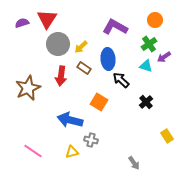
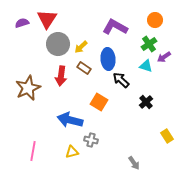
pink line: rotated 66 degrees clockwise
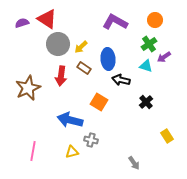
red triangle: rotated 30 degrees counterclockwise
purple L-shape: moved 5 px up
black arrow: rotated 30 degrees counterclockwise
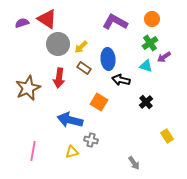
orange circle: moved 3 px left, 1 px up
green cross: moved 1 px right, 1 px up
red arrow: moved 2 px left, 2 px down
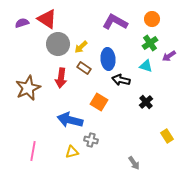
purple arrow: moved 5 px right, 1 px up
red arrow: moved 2 px right
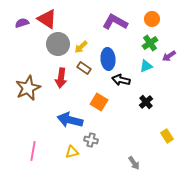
cyan triangle: rotated 40 degrees counterclockwise
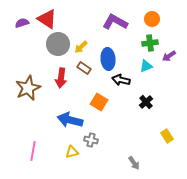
green cross: rotated 28 degrees clockwise
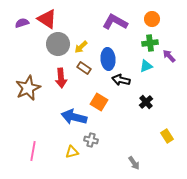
purple arrow: rotated 80 degrees clockwise
red arrow: rotated 12 degrees counterclockwise
blue arrow: moved 4 px right, 3 px up
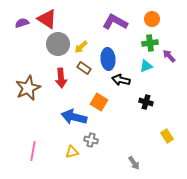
black cross: rotated 32 degrees counterclockwise
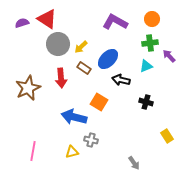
blue ellipse: rotated 50 degrees clockwise
